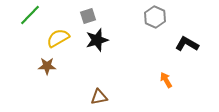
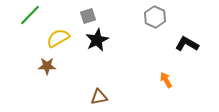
black star: rotated 10 degrees counterclockwise
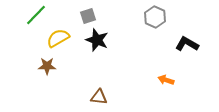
green line: moved 6 px right
black star: rotated 25 degrees counterclockwise
orange arrow: rotated 42 degrees counterclockwise
brown triangle: rotated 18 degrees clockwise
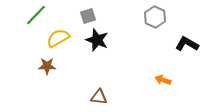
orange arrow: moved 3 px left
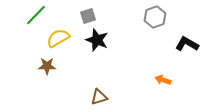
gray hexagon: rotated 15 degrees clockwise
brown triangle: rotated 24 degrees counterclockwise
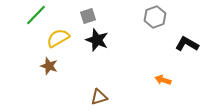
brown star: moved 2 px right; rotated 18 degrees clockwise
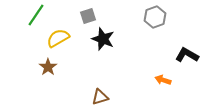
green line: rotated 10 degrees counterclockwise
black star: moved 6 px right, 1 px up
black L-shape: moved 11 px down
brown star: moved 1 px left, 1 px down; rotated 18 degrees clockwise
brown triangle: moved 1 px right
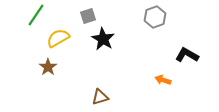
black star: rotated 10 degrees clockwise
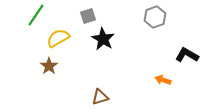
brown star: moved 1 px right, 1 px up
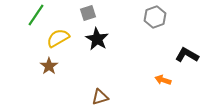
gray square: moved 3 px up
black star: moved 6 px left
